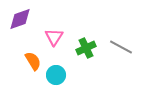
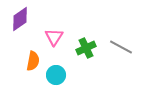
purple diamond: rotated 15 degrees counterclockwise
orange semicircle: rotated 42 degrees clockwise
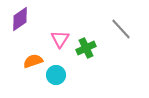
pink triangle: moved 6 px right, 2 px down
gray line: moved 18 px up; rotated 20 degrees clockwise
orange semicircle: rotated 120 degrees counterclockwise
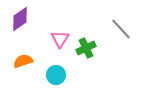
orange semicircle: moved 10 px left
